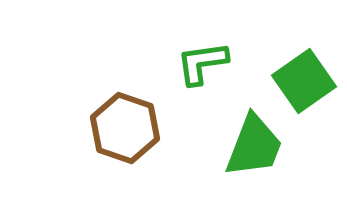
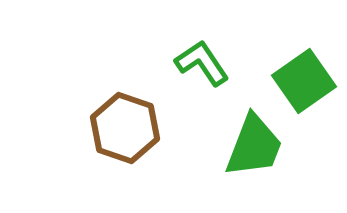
green L-shape: rotated 64 degrees clockwise
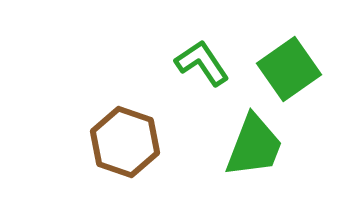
green square: moved 15 px left, 12 px up
brown hexagon: moved 14 px down
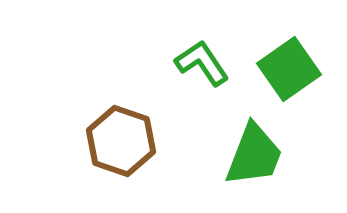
brown hexagon: moved 4 px left, 1 px up
green trapezoid: moved 9 px down
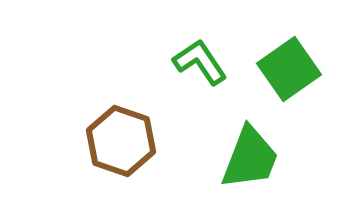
green L-shape: moved 2 px left, 1 px up
green trapezoid: moved 4 px left, 3 px down
